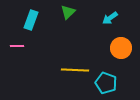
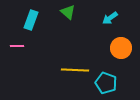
green triangle: rotated 35 degrees counterclockwise
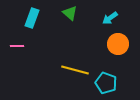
green triangle: moved 2 px right, 1 px down
cyan rectangle: moved 1 px right, 2 px up
orange circle: moved 3 px left, 4 px up
yellow line: rotated 12 degrees clockwise
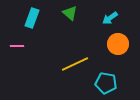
yellow line: moved 6 px up; rotated 40 degrees counterclockwise
cyan pentagon: rotated 10 degrees counterclockwise
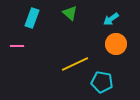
cyan arrow: moved 1 px right, 1 px down
orange circle: moved 2 px left
cyan pentagon: moved 4 px left, 1 px up
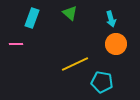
cyan arrow: rotated 70 degrees counterclockwise
pink line: moved 1 px left, 2 px up
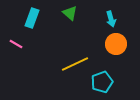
pink line: rotated 32 degrees clockwise
cyan pentagon: rotated 30 degrees counterclockwise
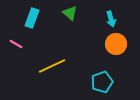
yellow line: moved 23 px left, 2 px down
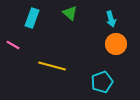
pink line: moved 3 px left, 1 px down
yellow line: rotated 40 degrees clockwise
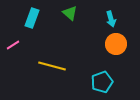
pink line: rotated 64 degrees counterclockwise
